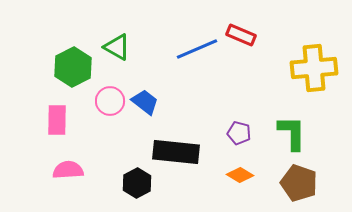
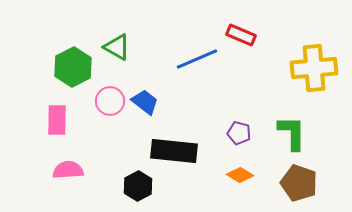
blue line: moved 10 px down
black rectangle: moved 2 px left, 1 px up
black hexagon: moved 1 px right, 3 px down
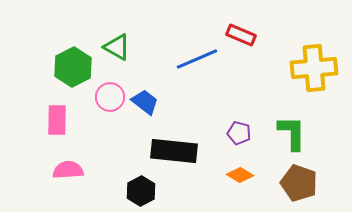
pink circle: moved 4 px up
black hexagon: moved 3 px right, 5 px down
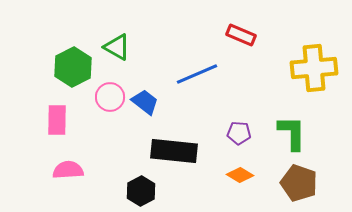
blue line: moved 15 px down
purple pentagon: rotated 10 degrees counterclockwise
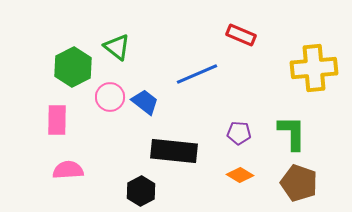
green triangle: rotated 8 degrees clockwise
